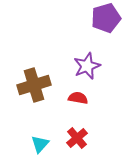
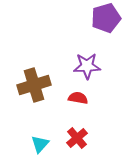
purple star: rotated 20 degrees clockwise
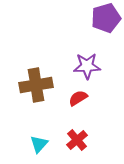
brown cross: moved 2 px right; rotated 8 degrees clockwise
red semicircle: rotated 42 degrees counterclockwise
red cross: moved 2 px down
cyan triangle: moved 1 px left
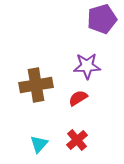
purple pentagon: moved 4 px left, 1 px down
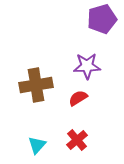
cyan triangle: moved 2 px left, 1 px down
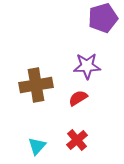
purple pentagon: moved 1 px right, 1 px up
cyan triangle: moved 1 px down
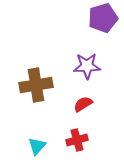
red semicircle: moved 5 px right, 6 px down
red cross: rotated 25 degrees clockwise
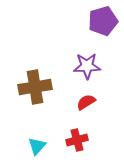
purple pentagon: moved 3 px down
brown cross: moved 1 px left, 2 px down
red semicircle: moved 3 px right, 2 px up
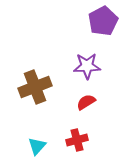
purple pentagon: rotated 12 degrees counterclockwise
brown cross: rotated 12 degrees counterclockwise
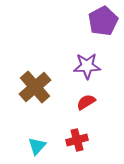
brown cross: rotated 20 degrees counterclockwise
